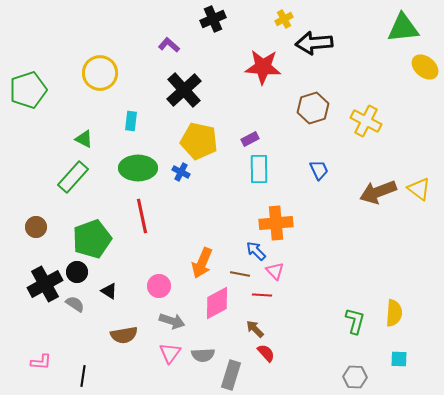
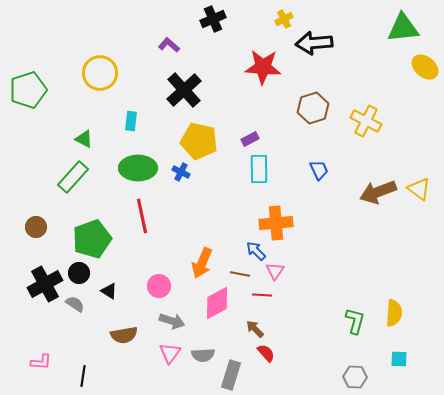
pink triangle at (275, 271): rotated 18 degrees clockwise
black circle at (77, 272): moved 2 px right, 1 px down
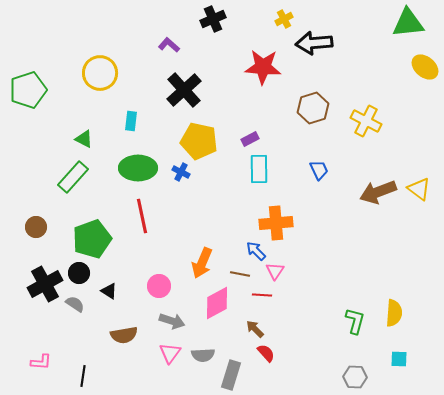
green triangle at (403, 28): moved 5 px right, 5 px up
